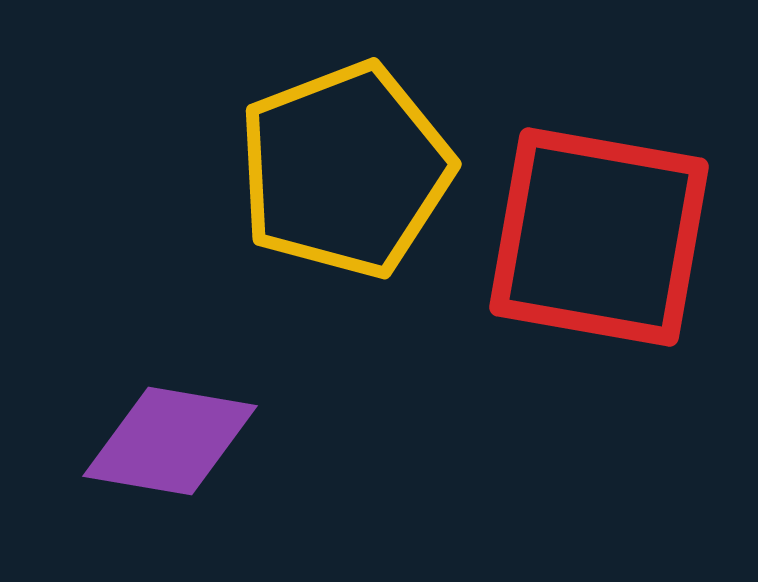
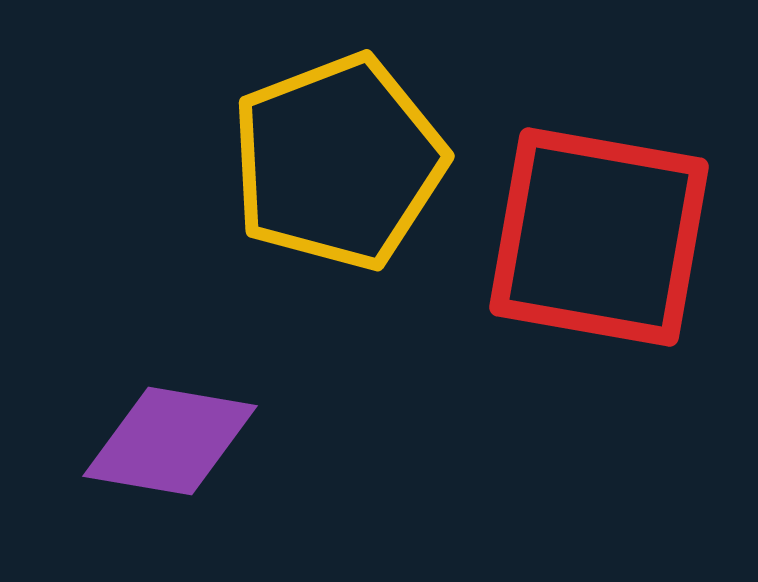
yellow pentagon: moved 7 px left, 8 px up
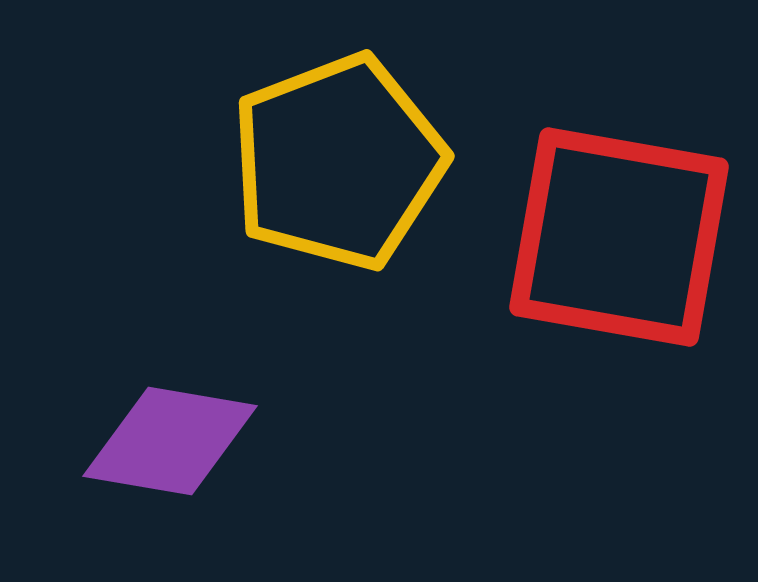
red square: moved 20 px right
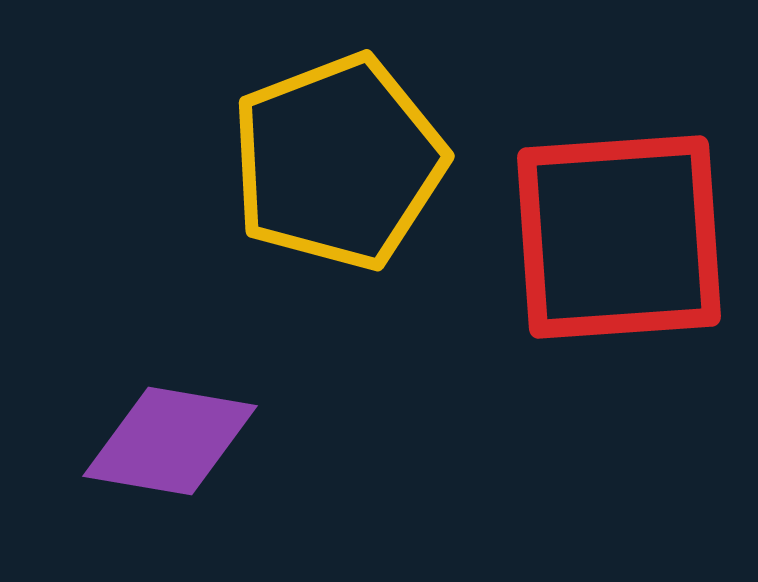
red square: rotated 14 degrees counterclockwise
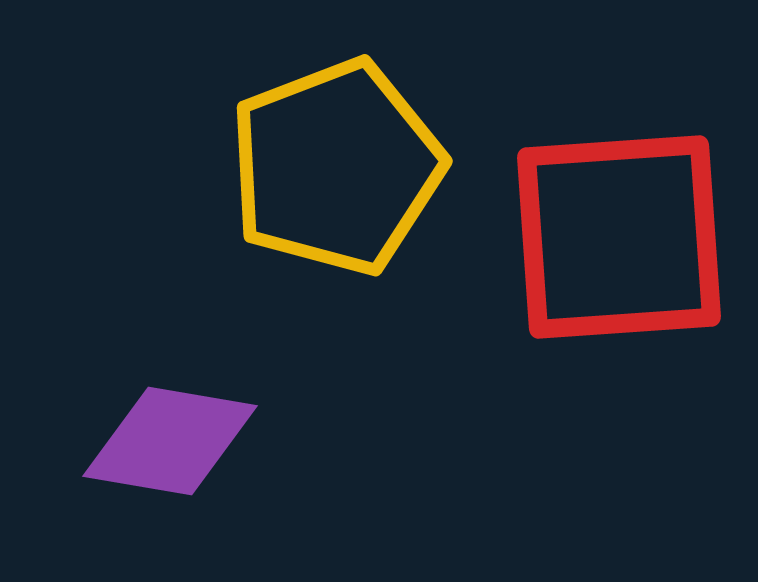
yellow pentagon: moved 2 px left, 5 px down
